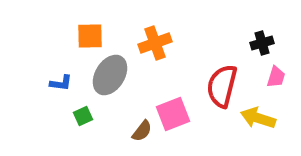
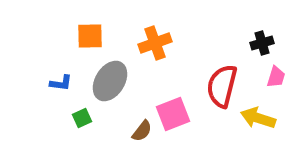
gray ellipse: moved 6 px down
green square: moved 1 px left, 2 px down
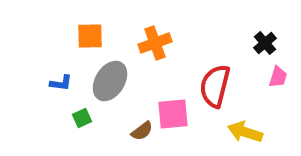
black cross: moved 3 px right; rotated 25 degrees counterclockwise
pink trapezoid: moved 2 px right
red semicircle: moved 7 px left
pink square: rotated 16 degrees clockwise
yellow arrow: moved 13 px left, 14 px down
brown semicircle: rotated 15 degrees clockwise
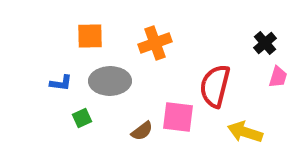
gray ellipse: rotated 57 degrees clockwise
pink square: moved 5 px right, 3 px down; rotated 12 degrees clockwise
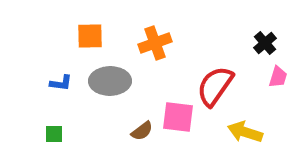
red semicircle: rotated 21 degrees clockwise
green square: moved 28 px left, 16 px down; rotated 24 degrees clockwise
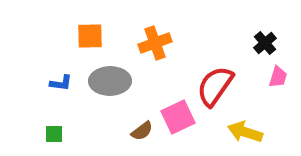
pink square: rotated 32 degrees counterclockwise
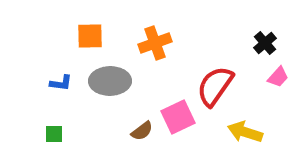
pink trapezoid: rotated 25 degrees clockwise
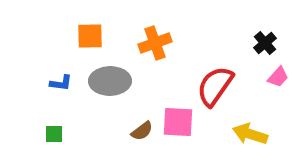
pink square: moved 5 px down; rotated 28 degrees clockwise
yellow arrow: moved 5 px right, 2 px down
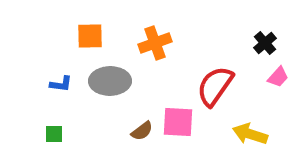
blue L-shape: moved 1 px down
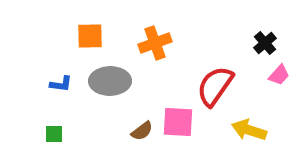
pink trapezoid: moved 1 px right, 2 px up
yellow arrow: moved 1 px left, 4 px up
